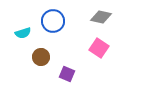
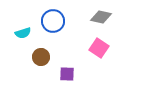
purple square: rotated 21 degrees counterclockwise
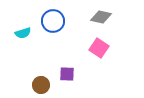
brown circle: moved 28 px down
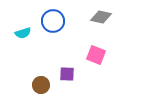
pink square: moved 3 px left, 7 px down; rotated 12 degrees counterclockwise
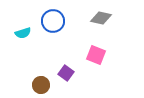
gray diamond: moved 1 px down
purple square: moved 1 px left, 1 px up; rotated 35 degrees clockwise
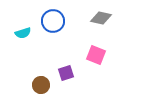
purple square: rotated 35 degrees clockwise
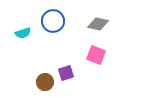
gray diamond: moved 3 px left, 6 px down
brown circle: moved 4 px right, 3 px up
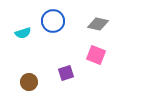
brown circle: moved 16 px left
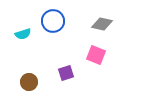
gray diamond: moved 4 px right
cyan semicircle: moved 1 px down
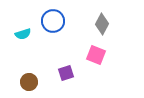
gray diamond: rotated 75 degrees counterclockwise
